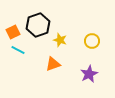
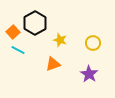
black hexagon: moved 3 px left, 2 px up; rotated 10 degrees counterclockwise
orange square: rotated 16 degrees counterclockwise
yellow circle: moved 1 px right, 2 px down
purple star: rotated 12 degrees counterclockwise
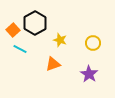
orange square: moved 2 px up
cyan line: moved 2 px right, 1 px up
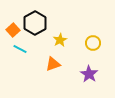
yellow star: rotated 24 degrees clockwise
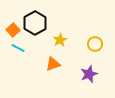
yellow circle: moved 2 px right, 1 px down
cyan line: moved 2 px left, 1 px up
purple star: rotated 18 degrees clockwise
